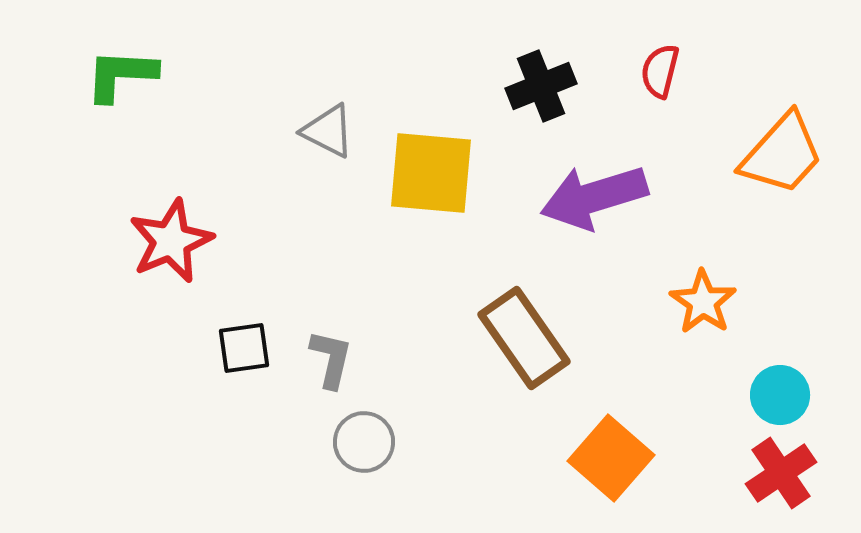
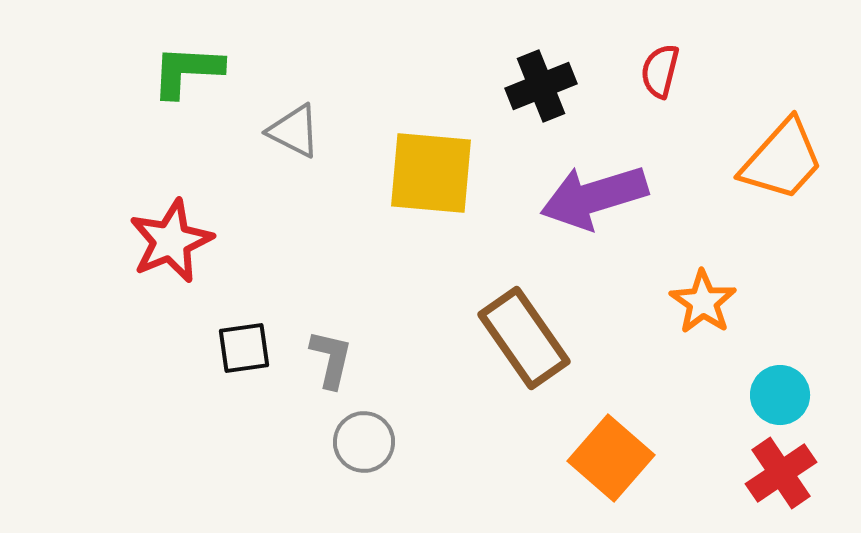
green L-shape: moved 66 px right, 4 px up
gray triangle: moved 34 px left
orange trapezoid: moved 6 px down
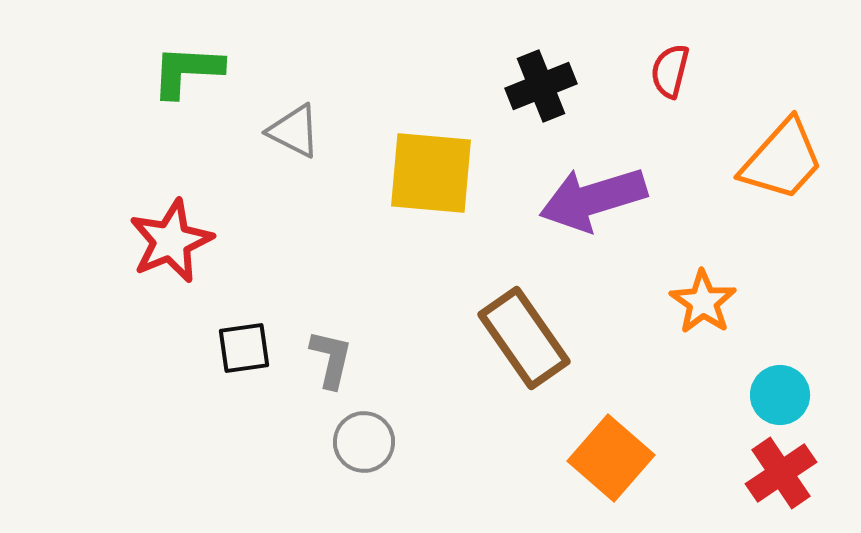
red semicircle: moved 10 px right
purple arrow: moved 1 px left, 2 px down
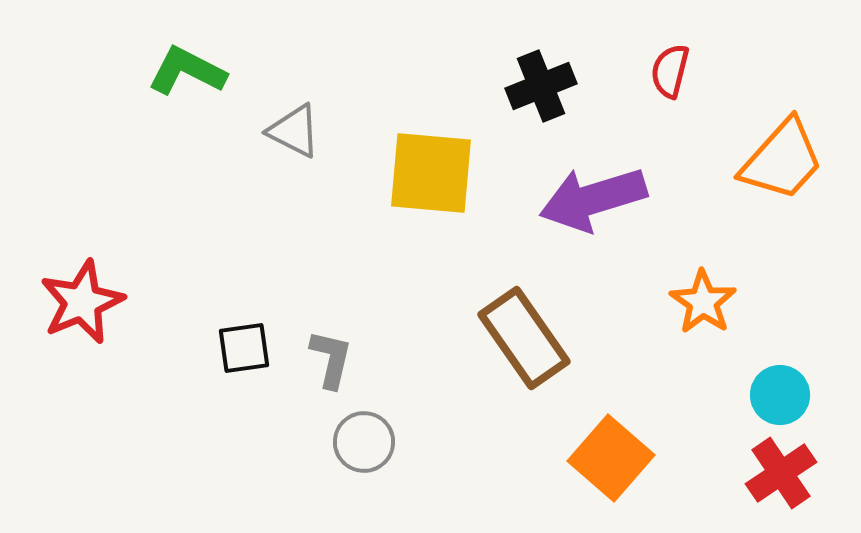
green L-shape: rotated 24 degrees clockwise
red star: moved 89 px left, 61 px down
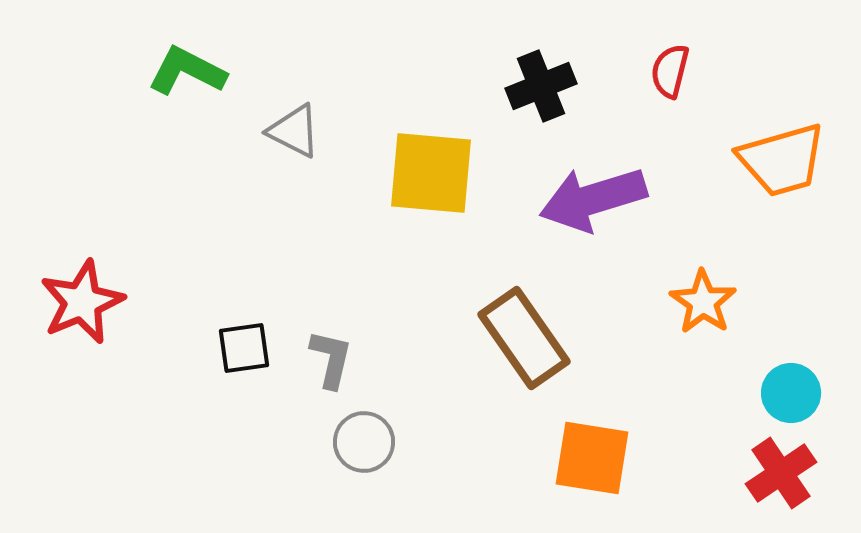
orange trapezoid: rotated 32 degrees clockwise
cyan circle: moved 11 px right, 2 px up
orange square: moved 19 px left; rotated 32 degrees counterclockwise
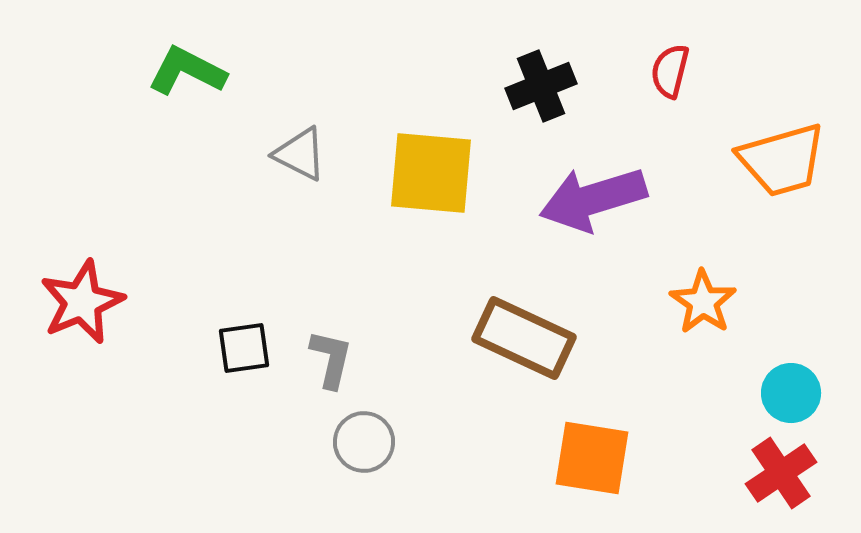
gray triangle: moved 6 px right, 23 px down
brown rectangle: rotated 30 degrees counterclockwise
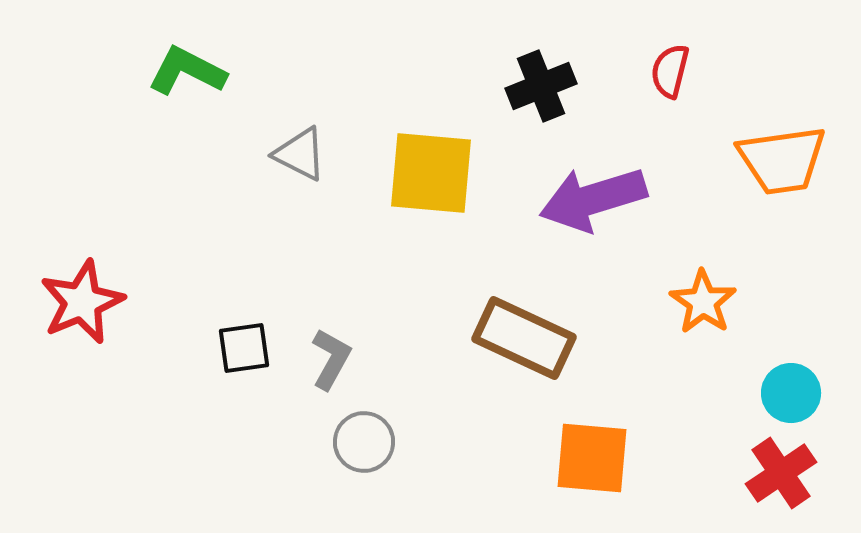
orange trapezoid: rotated 8 degrees clockwise
gray L-shape: rotated 16 degrees clockwise
orange square: rotated 4 degrees counterclockwise
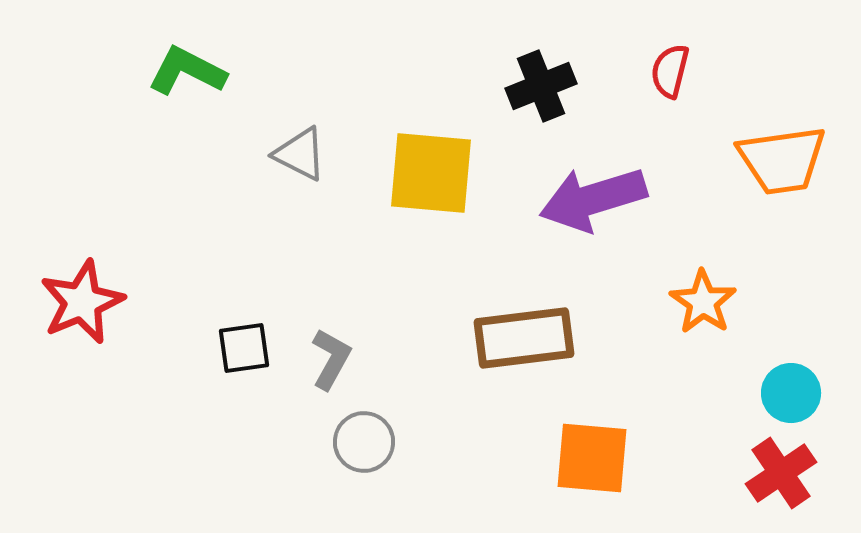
brown rectangle: rotated 32 degrees counterclockwise
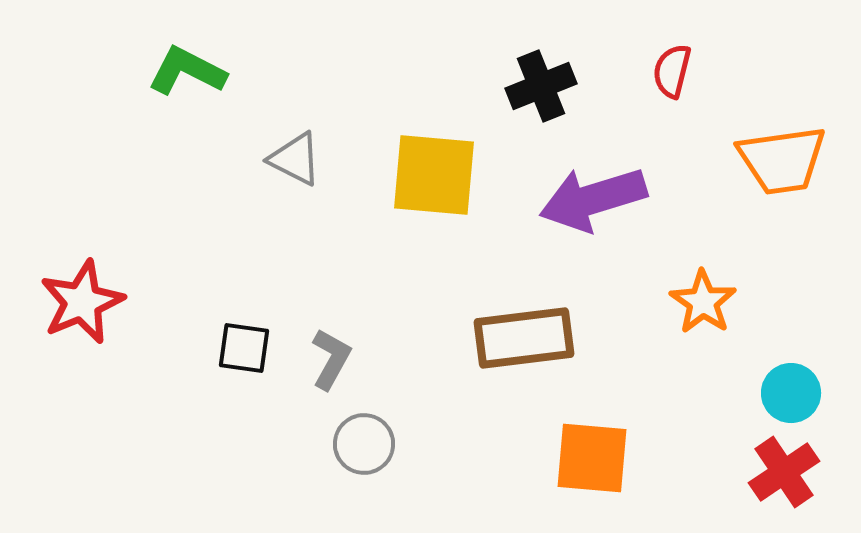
red semicircle: moved 2 px right
gray triangle: moved 5 px left, 5 px down
yellow square: moved 3 px right, 2 px down
black square: rotated 16 degrees clockwise
gray circle: moved 2 px down
red cross: moved 3 px right, 1 px up
